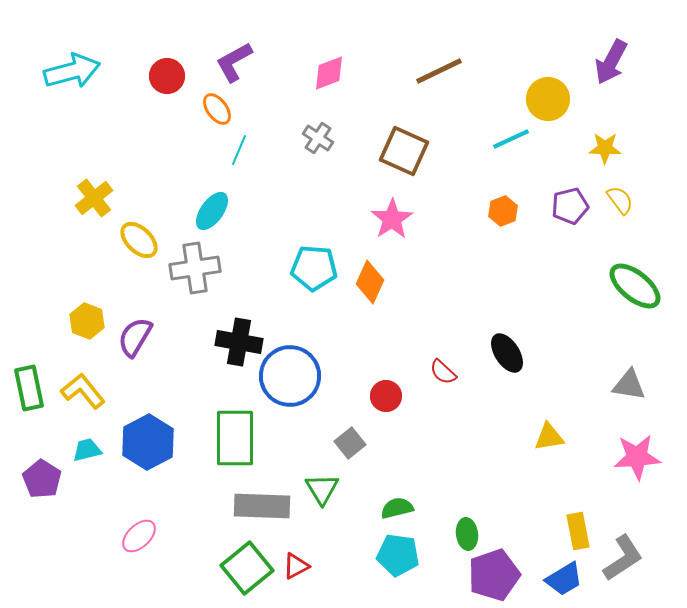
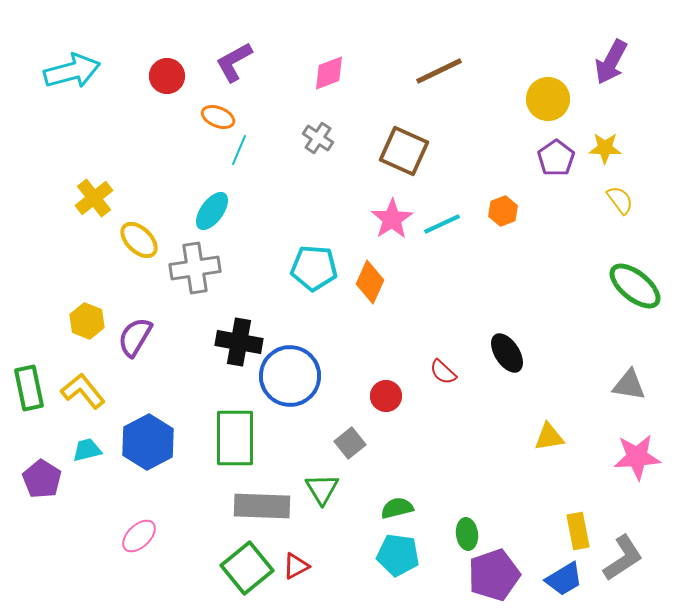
orange ellipse at (217, 109): moved 1 px right, 8 px down; rotated 32 degrees counterclockwise
cyan line at (511, 139): moved 69 px left, 85 px down
purple pentagon at (570, 206): moved 14 px left, 48 px up; rotated 21 degrees counterclockwise
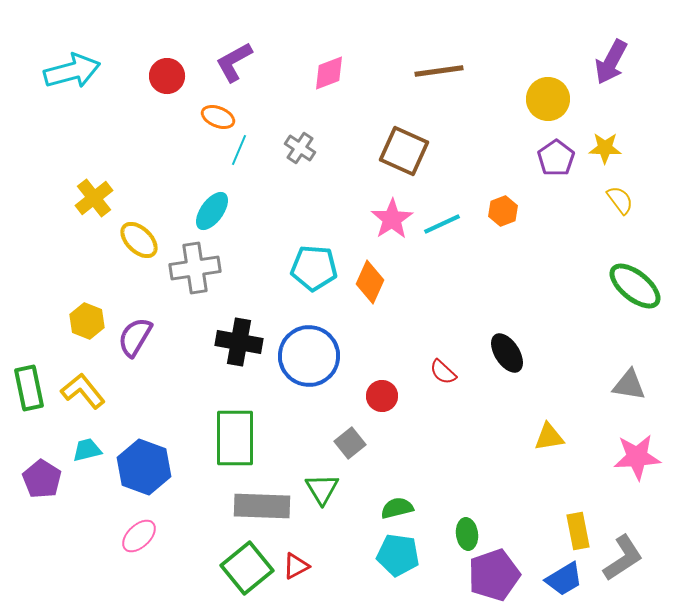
brown line at (439, 71): rotated 18 degrees clockwise
gray cross at (318, 138): moved 18 px left, 10 px down
blue circle at (290, 376): moved 19 px right, 20 px up
red circle at (386, 396): moved 4 px left
blue hexagon at (148, 442): moved 4 px left, 25 px down; rotated 12 degrees counterclockwise
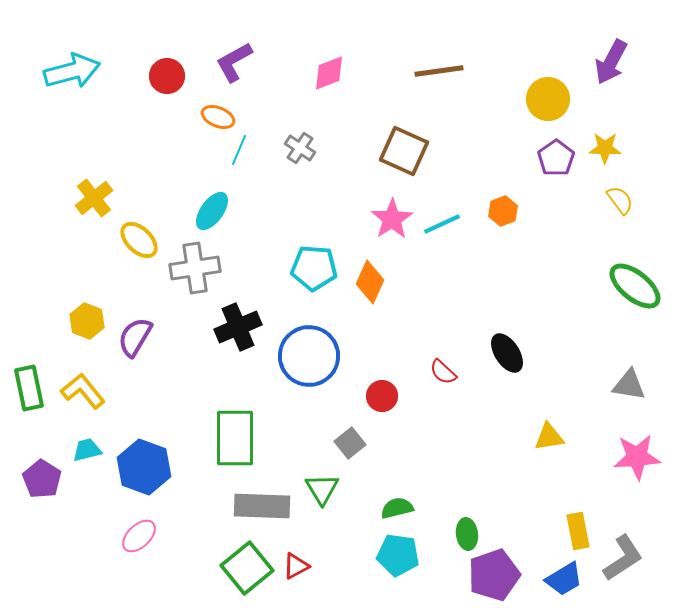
black cross at (239, 342): moved 1 px left, 15 px up; rotated 33 degrees counterclockwise
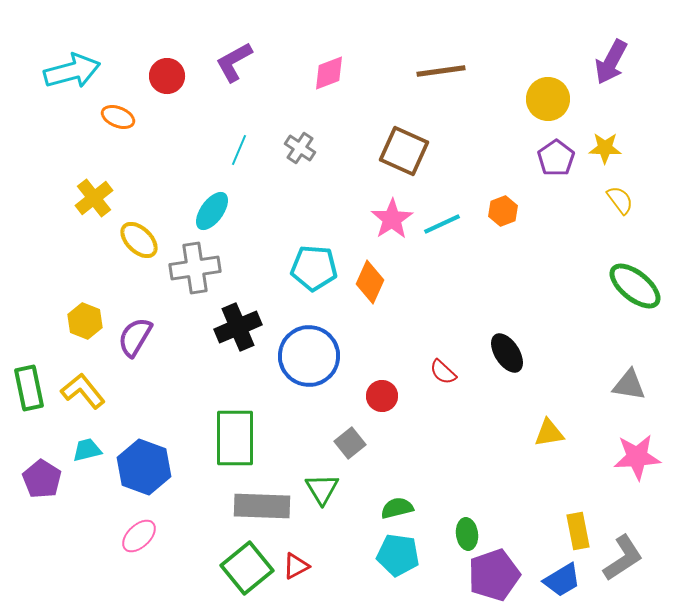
brown line at (439, 71): moved 2 px right
orange ellipse at (218, 117): moved 100 px left
yellow hexagon at (87, 321): moved 2 px left
yellow triangle at (549, 437): moved 4 px up
blue trapezoid at (564, 579): moved 2 px left, 1 px down
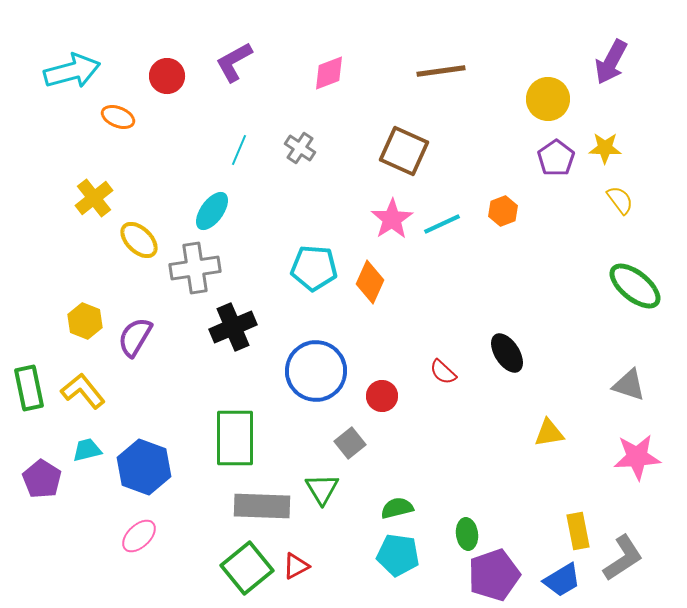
black cross at (238, 327): moved 5 px left
blue circle at (309, 356): moved 7 px right, 15 px down
gray triangle at (629, 385): rotated 9 degrees clockwise
